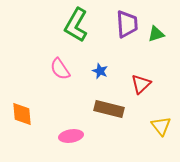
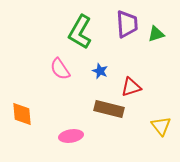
green L-shape: moved 4 px right, 7 px down
red triangle: moved 10 px left, 3 px down; rotated 25 degrees clockwise
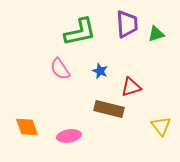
green L-shape: rotated 132 degrees counterclockwise
orange diamond: moved 5 px right, 13 px down; rotated 15 degrees counterclockwise
pink ellipse: moved 2 px left
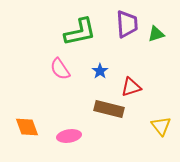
blue star: rotated 14 degrees clockwise
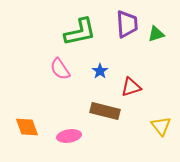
brown rectangle: moved 4 px left, 2 px down
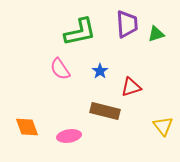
yellow triangle: moved 2 px right
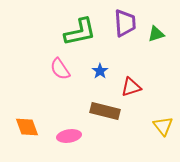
purple trapezoid: moved 2 px left, 1 px up
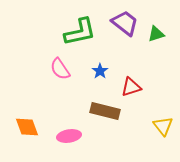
purple trapezoid: rotated 48 degrees counterclockwise
